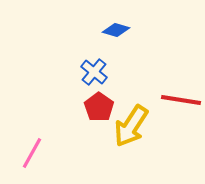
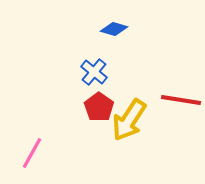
blue diamond: moved 2 px left, 1 px up
yellow arrow: moved 2 px left, 6 px up
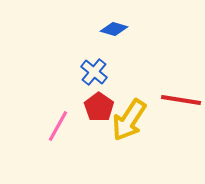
pink line: moved 26 px right, 27 px up
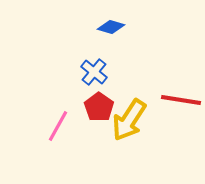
blue diamond: moved 3 px left, 2 px up
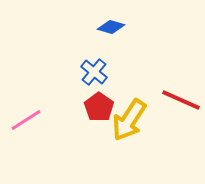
red line: rotated 15 degrees clockwise
pink line: moved 32 px left, 6 px up; rotated 28 degrees clockwise
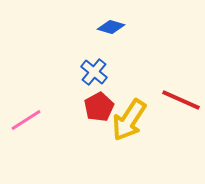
red pentagon: rotated 8 degrees clockwise
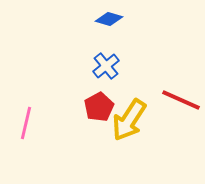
blue diamond: moved 2 px left, 8 px up
blue cross: moved 12 px right, 6 px up; rotated 12 degrees clockwise
pink line: moved 3 px down; rotated 44 degrees counterclockwise
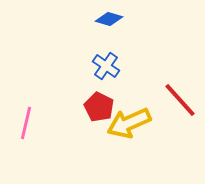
blue cross: rotated 16 degrees counterclockwise
red line: moved 1 px left; rotated 24 degrees clockwise
red pentagon: rotated 16 degrees counterclockwise
yellow arrow: moved 3 px down; rotated 33 degrees clockwise
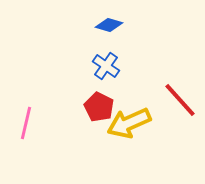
blue diamond: moved 6 px down
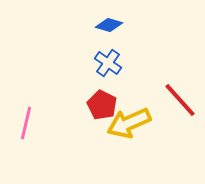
blue cross: moved 2 px right, 3 px up
red pentagon: moved 3 px right, 2 px up
